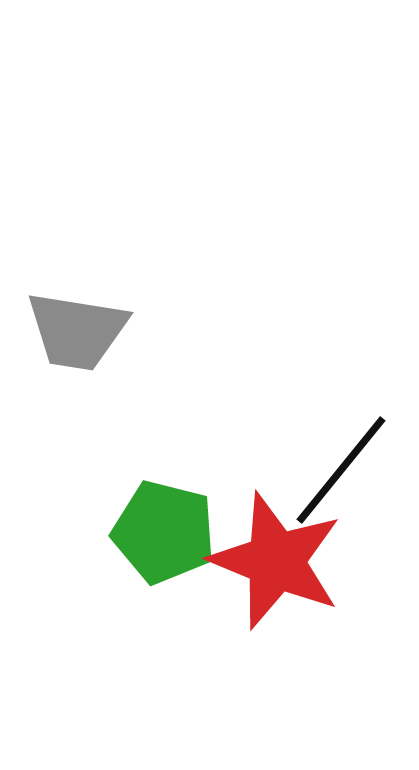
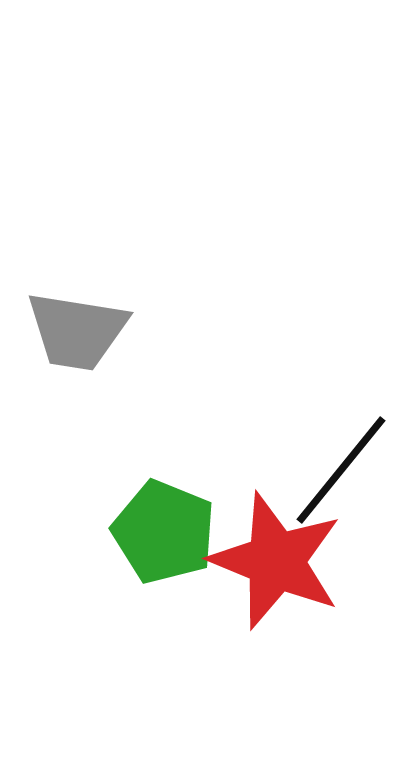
green pentagon: rotated 8 degrees clockwise
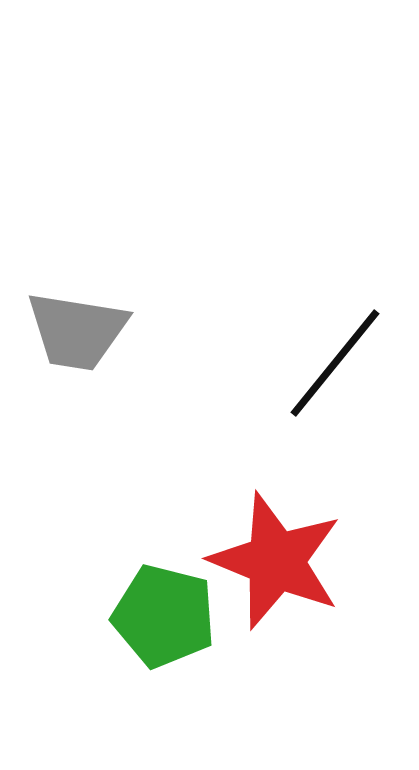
black line: moved 6 px left, 107 px up
green pentagon: moved 84 px down; rotated 8 degrees counterclockwise
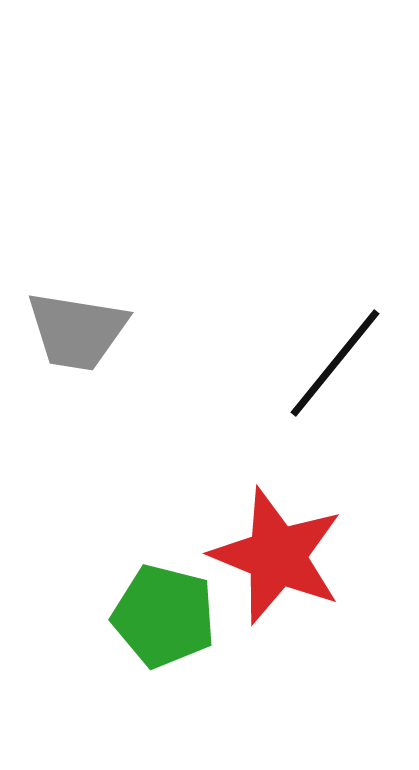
red star: moved 1 px right, 5 px up
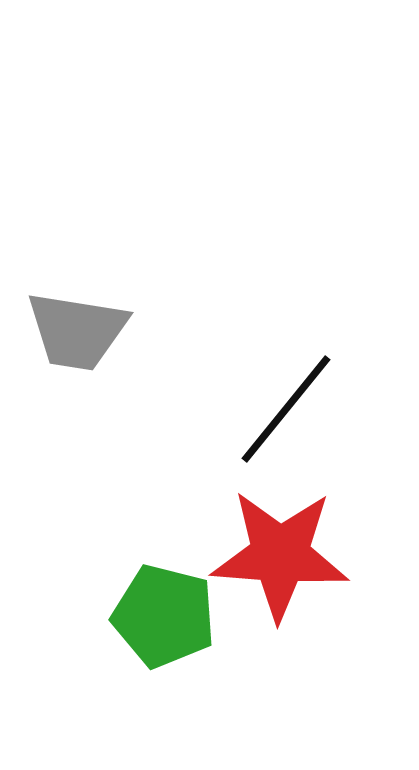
black line: moved 49 px left, 46 px down
red star: moved 3 px right, 1 px up; rotated 18 degrees counterclockwise
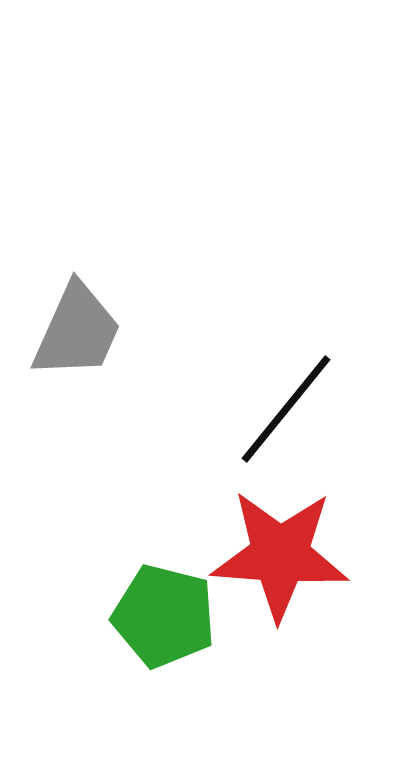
gray trapezoid: rotated 75 degrees counterclockwise
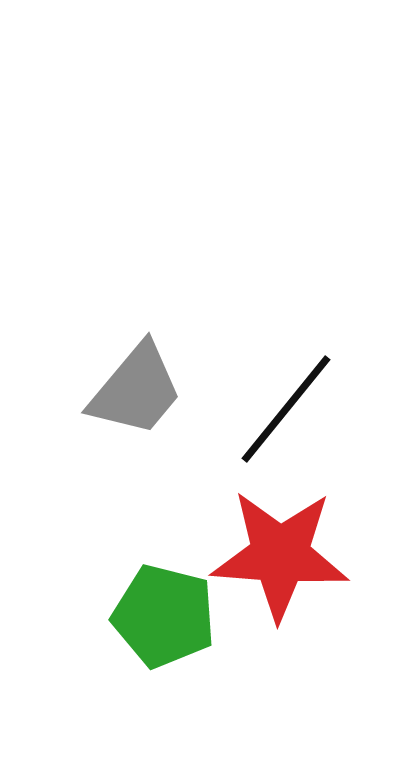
gray trapezoid: moved 59 px right, 59 px down; rotated 16 degrees clockwise
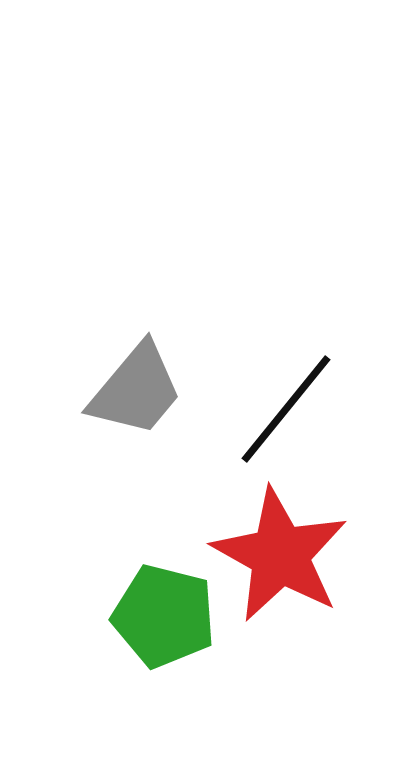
red star: rotated 25 degrees clockwise
